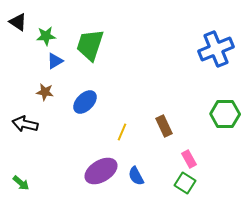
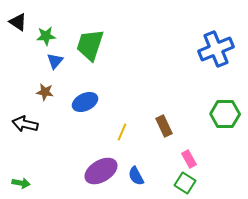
blue triangle: rotated 18 degrees counterclockwise
blue ellipse: rotated 20 degrees clockwise
green arrow: rotated 30 degrees counterclockwise
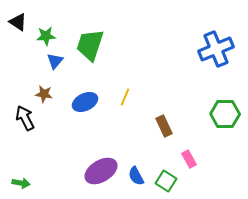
brown star: moved 1 px left, 2 px down
black arrow: moved 6 px up; rotated 50 degrees clockwise
yellow line: moved 3 px right, 35 px up
green square: moved 19 px left, 2 px up
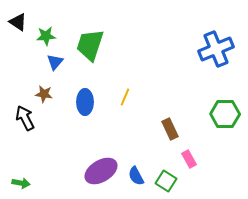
blue triangle: moved 1 px down
blue ellipse: rotated 65 degrees counterclockwise
brown rectangle: moved 6 px right, 3 px down
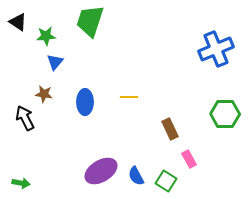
green trapezoid: moved 24 px up
yellow line: moved 4 px right; rotated 66 degrees clockwise
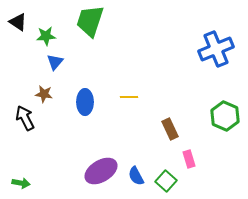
green hexagon: moved 2 px down; rotated 24 degrees clockwise
pink rectangle: rotated 12 degrees clockwise
green square: rotated 10 degrees clockwise
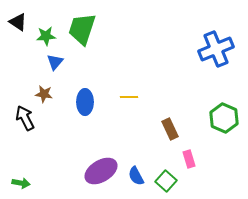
green trapezoid: moved 8 px left, 8 px down
green hexagon: moved 1 px left, 2 px down
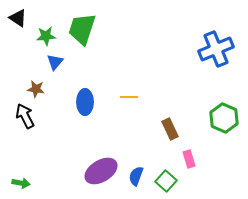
black triangle: moved 4 px up
brown star: moved 8 px left, 5 px up
black arrow: moved 2 px up
blue semicircle: rotated 48 degrees clockwise
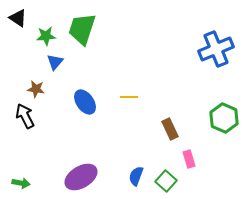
blue ellipse: rotated 35 degrees counterclockwise
purple ellipse: moved 20 px left, 6 px down
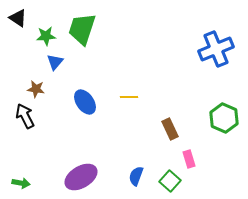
green square: moved 4 px right
